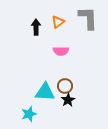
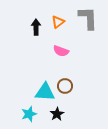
pink semicircle: rotated 21 degrees clockwise
black star: moved 11 px left, 14 px down
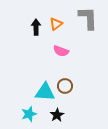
orange triangle: moved 2 px left, 2 px down
black star: moved 1 px down
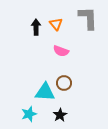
orange triangle: rotated 32 degrees counterclockwise
brown circle: moved 1 px left, 3 px up
black star: moved 3 px right
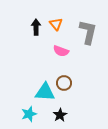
gray L-shape: moved 14 px down; rotated 15 degrees clockwise
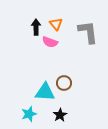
gray L-shape: rotated 20 degrees counterclockwise
pink semicircle: moved 11 px left, 9 px up
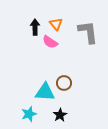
black arrow: moved 1 px left
pink semicircle: rotated 14 degrees clockwise
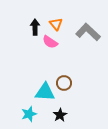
gray L-shape: rotated 40 degrees counterclockwise
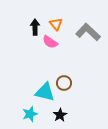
cyan triangle: rotated 10 degrees clockwise
cyan star: moved 1 px right
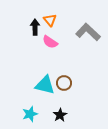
orange triangle: moved 6 px left, 4 px up
cyan triangle: moved 7 px up
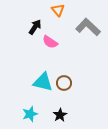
orange triangle: moved 8 px right, 10 px up
black arrow: rotated 35 degrees clockwise
gray L-shape: moved 5 px up
cyan triangle: moved 2 px left, 3 px up
